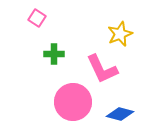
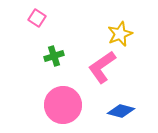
green cross: moved 2 px down; rotated 18 degrees counterclockwise
pink L-shape: moved 2 px up; rotated 80 degrees clockwise
pink circle: moved 10 px left, 3 px down
blue diamond: moved 1 px right, 3 px up
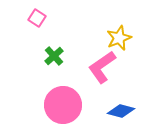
yellow star: moved 1 px left, 4 px down
green cross: rotated 24 degrees counterclockwise
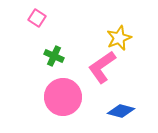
green cross: rotated 24 degrees counterclockwise
pink circle: moved 8 px up
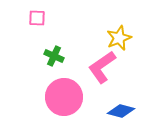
pink square: rotated 30 degrees counterclockwise
pink circle: moved 1 px right
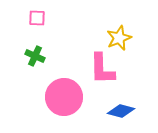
green cross: moved 19 px left
pink L-shape: moved 2 px down; rotated 56 degrees counterclockwise
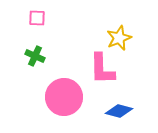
blue diamond: moved 2 px left
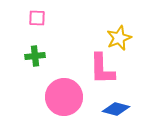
green cross: rotated 30 degrees counterclockwise
blue diamond: moved 3 px left, 2 px up
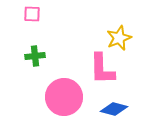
pink square: moved 5 px left, 4 px up
blue diamond: moved 2 px left
